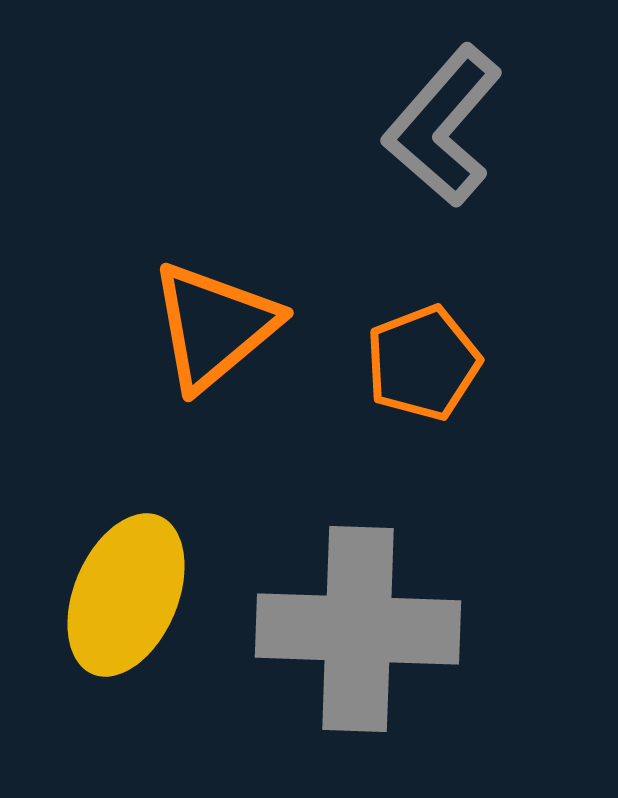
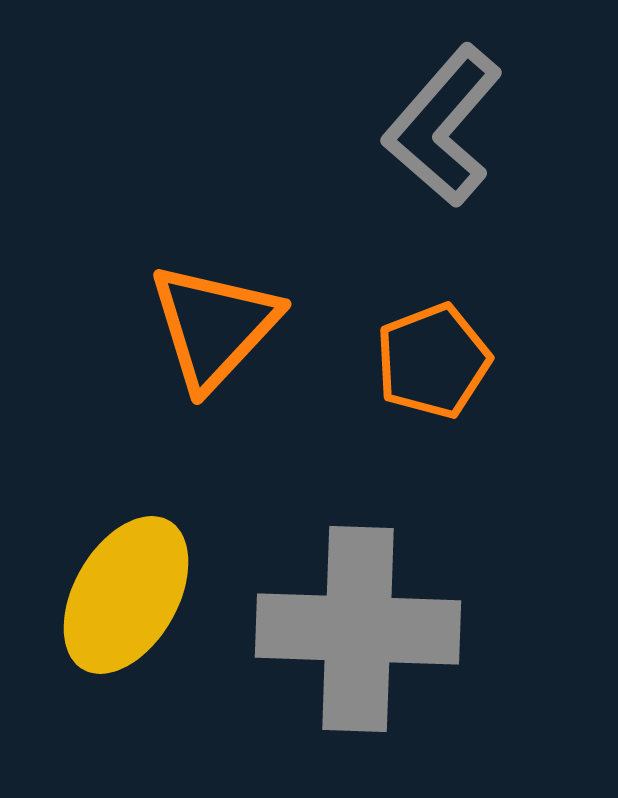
orange triangle: rotated 7 degrees counterclockwise
orange pentagon: moved 10 px right, 2 px up
yellow ellipse: rotated 7 degrees clockwise
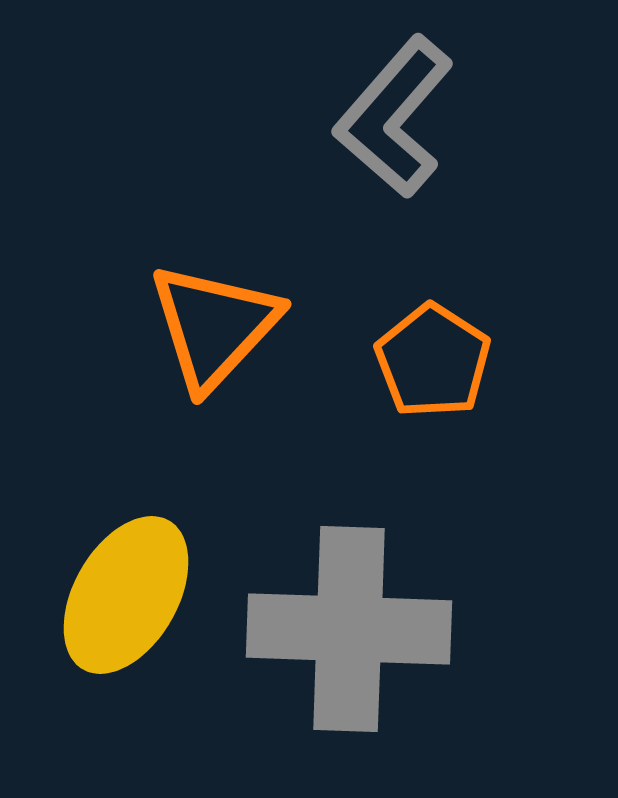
gray L-shape: moved 49 px left, 9 px up
orange pentagon: rotated 18 degrees counterclockwise
gray cross: moved 9 px left
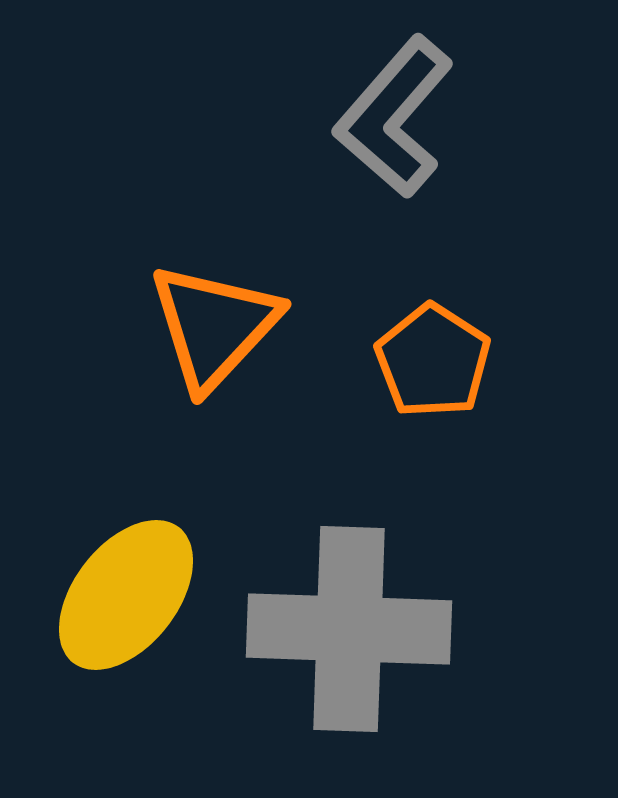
yellow ellipse: rotated 8 degrees clockwise
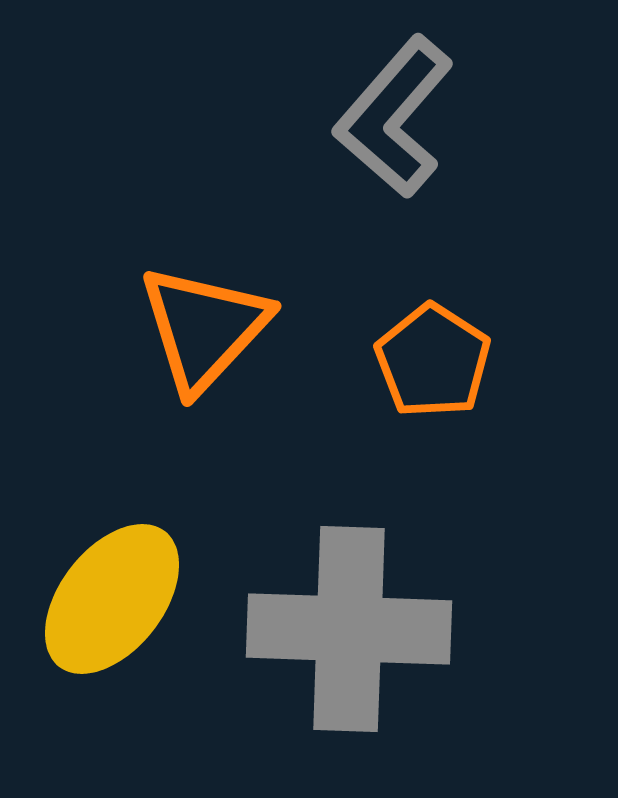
orange triangle: moved 10 px left, 2 px down
yellow ellipse: moved 14 px left, 4 px down
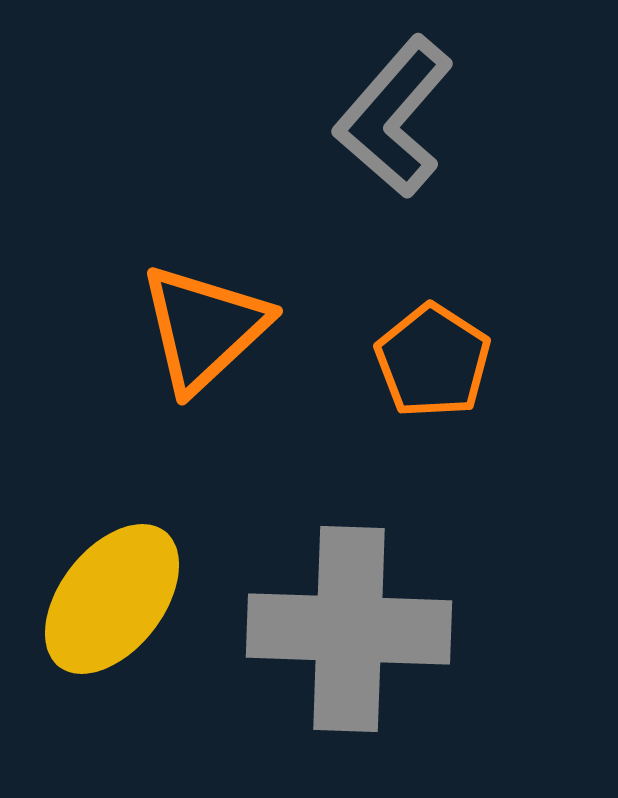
orange triangle: rotated 4 degrees clockwise
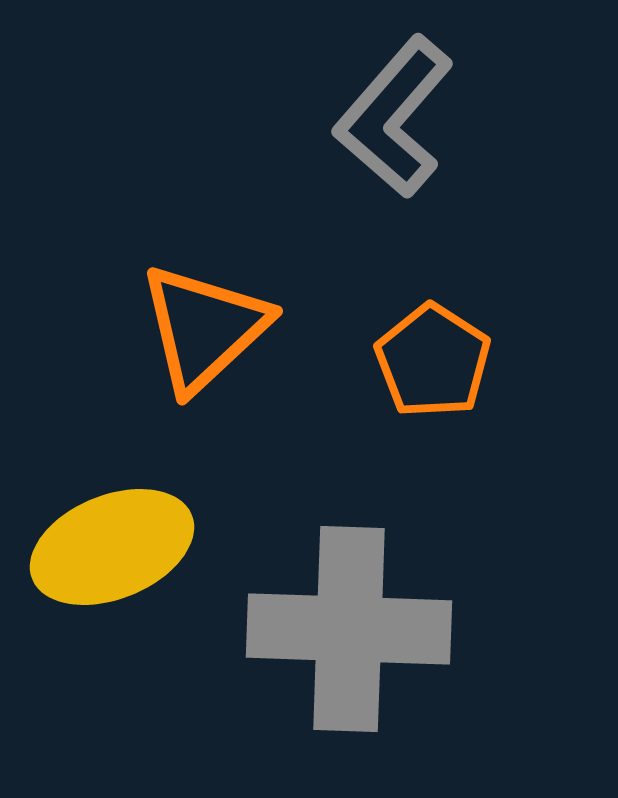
yellow ellipse: moved 52 px up; rotated 30 degrees clockwise
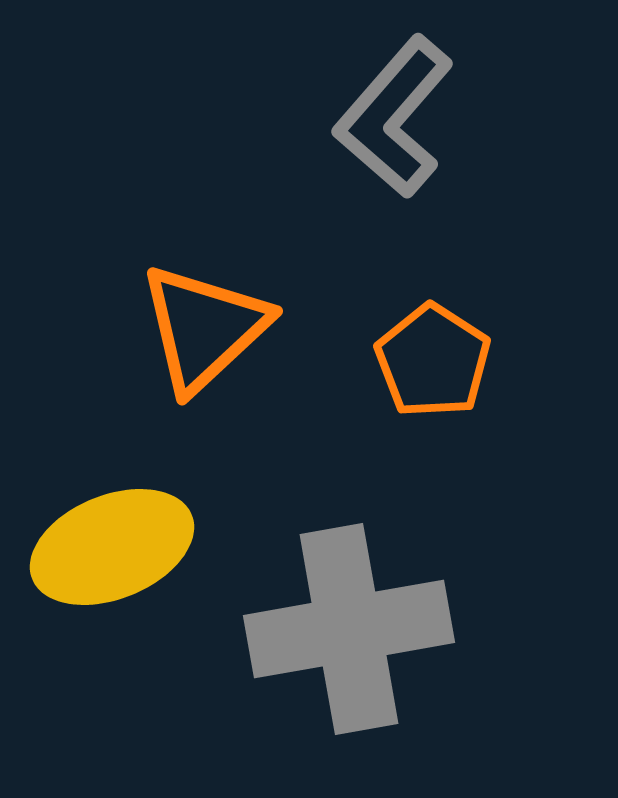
gray cross: rotated 12 degrees counterclockwise
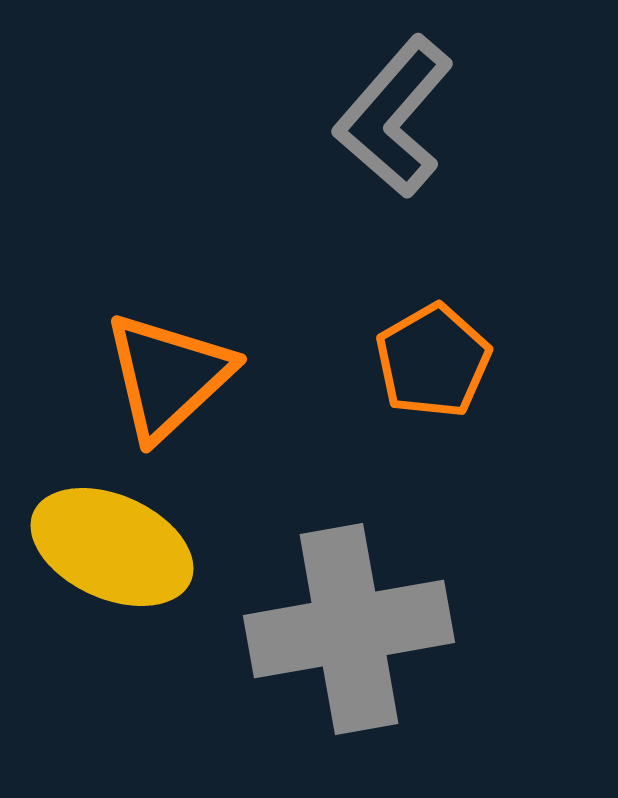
orange triangle: moved 36 px left, 48 px down
orange pentagon: rotated 9 degrees clockwise
yellow ellipse: rotated 46 degrees clockwise
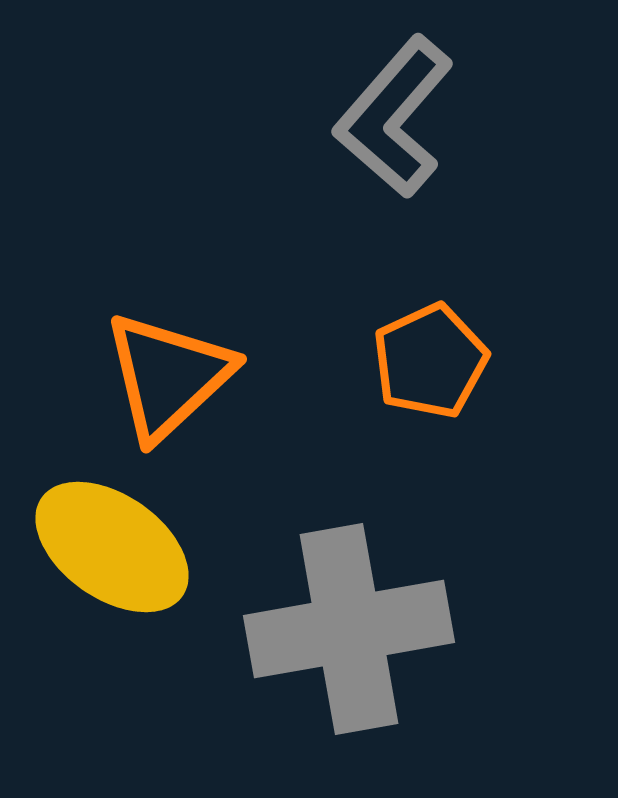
orange pentagon: moved 3 px left; rotated 5 degrees clockwise
yellow ellipse: rotated 11 degrees clockwise
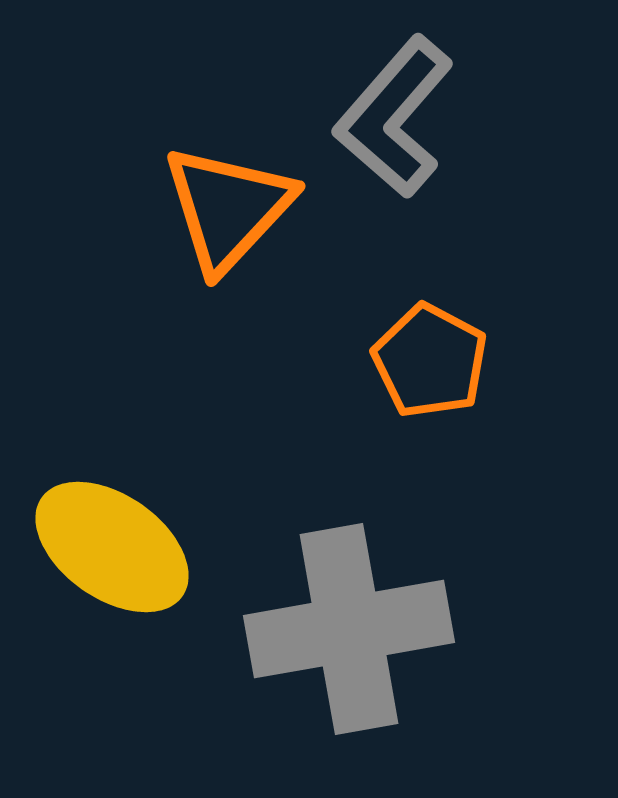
orange pentagon: rotated 19 degrees counterclockwise
orange triangle: moved 60 px right, 168 px up; rotated 4 degrees counterclockwise
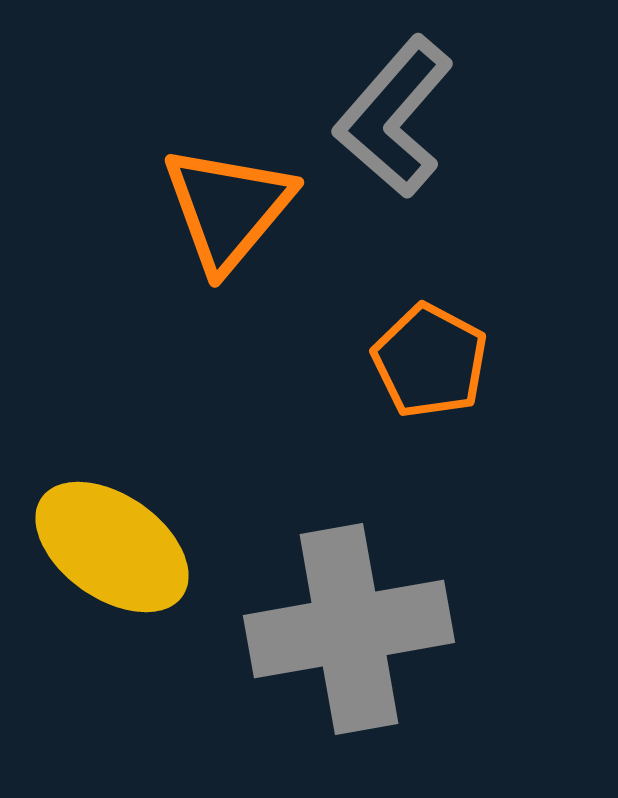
orange triangle: rotated 3 degrees counterclockwise
